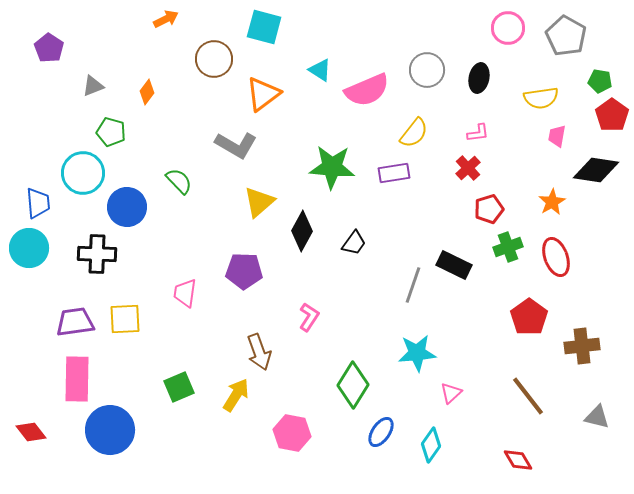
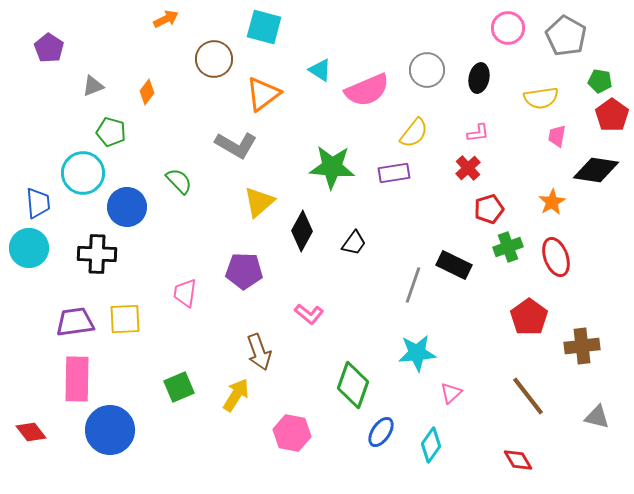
pink L-shape at (309, 317): moved 3 px up; rotated 96 degrees clockwise
green diamond at (353, 385): rotated 12 degrees counterclockwise
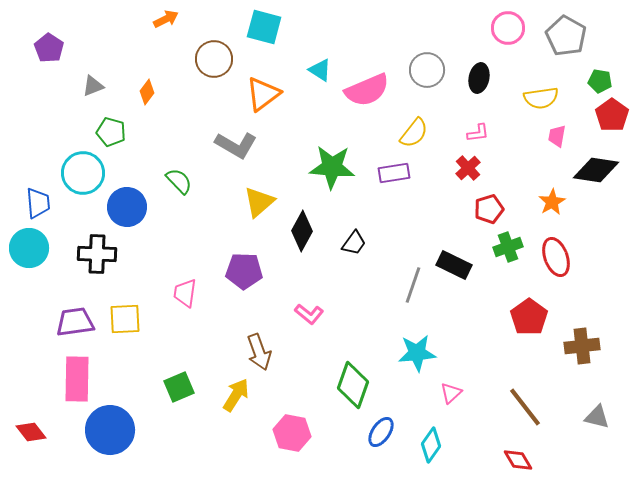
brown line at (528, 396): moved 3 px left, 11 px down
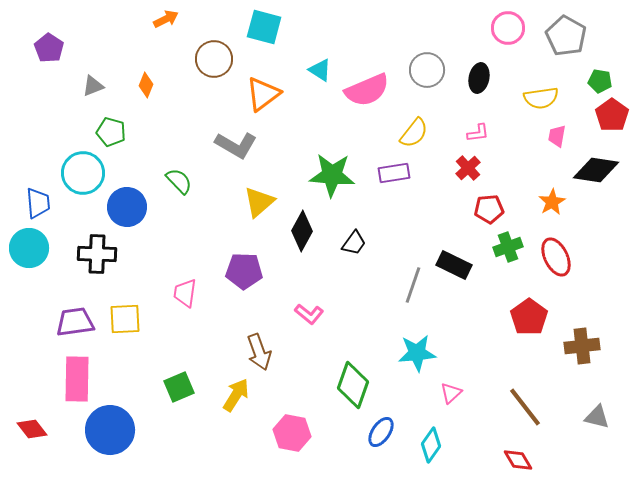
orange diamond at (147, 92): moved 1 px left, 7 px up; rotated 15 degrees counterclockwise
green star at (332, 167): moved 8 px down
red pentagon at (489, 209): rotated 12 degrees clockwise
red ellipse at (556, 257): rotated 6 degrees counterclockwise
red diamond at (31, 432): moved 1 px right, 3 px up
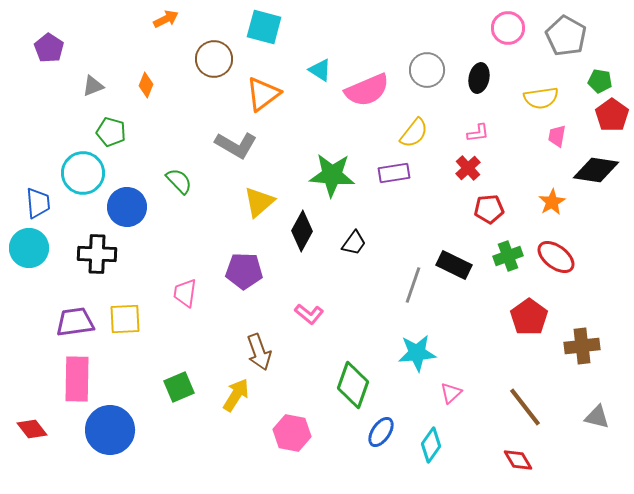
green cross at (508, 247): moved 9 px down
red ellipse at (556, 257): rotated 27 degrees counterclockwise
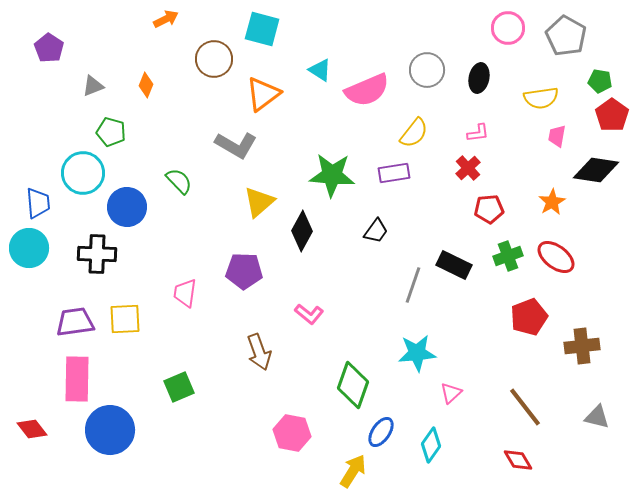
cyan square at (264, 27): moved 2 px left, 2 px down
black trapezoid at (354, 243): moved 22 px right, 12 px up
red pentagon at (529, 317): rotated 15 degrees clockwise
yellow arrow at (236, 395): moved 117 px right, 76 px down
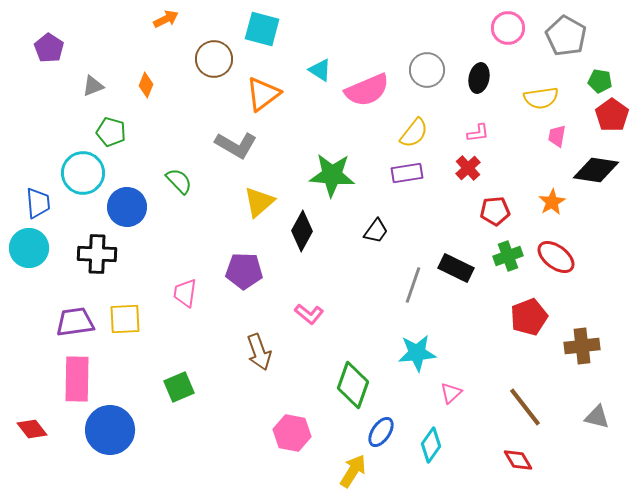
purple rectangle at (394, 173): moved 13 px right
red pentagon at (489, 209): moved 6 px right, 2 px down
black rectangle at (454, 265): moved 2 px right, 3 px down
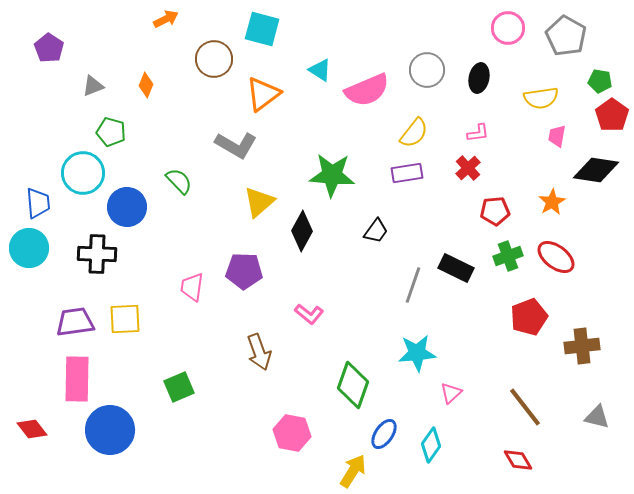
pink trapezoid at (185, 293): moved 7 px right, 6 px up
blue ellipse at (381, 432): moved 3 px right, 2 px down
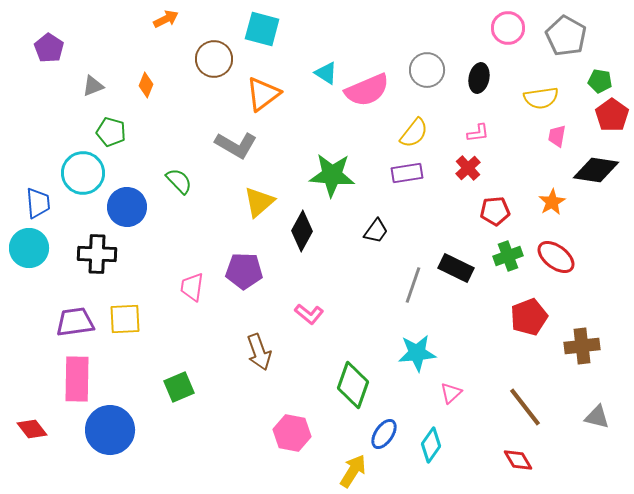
cyan triangle at (320, 70): moved 6 px right, 3 px down
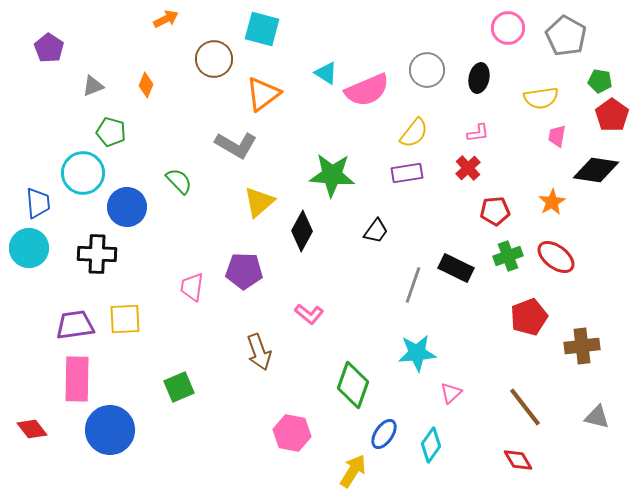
purple trapezoid at (75, 322): moved 3 px down
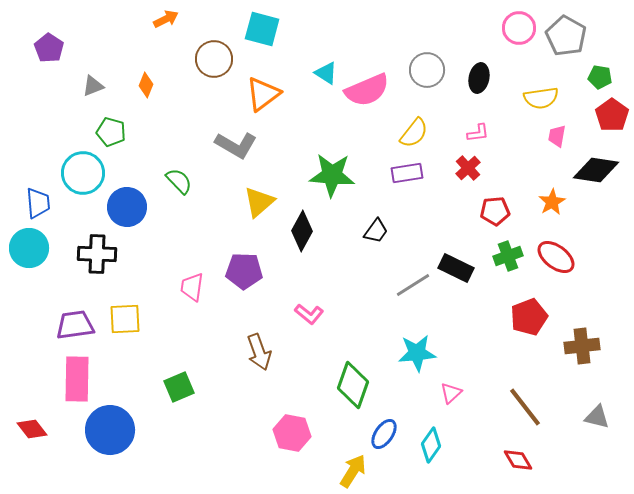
pink circle at (508, 28): moved 11 px right
green pentagon at (600, 81): moved 4 px up
gray line at (413, 285): rotated 39 degrees clockwise
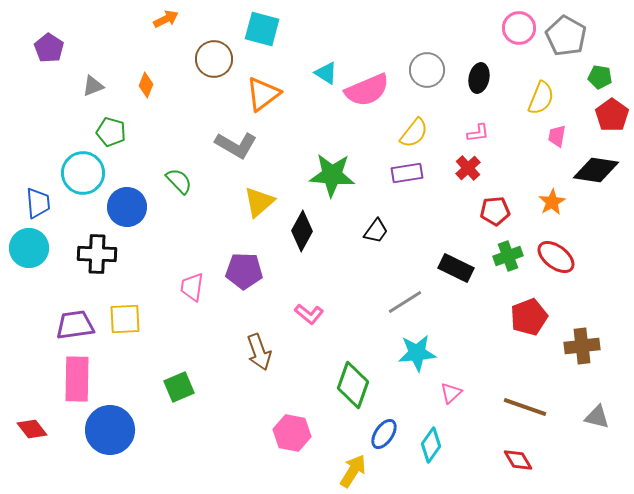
yellow semicircle at (541, 98): rotated 60 degrees counterclockwise
gray line at (413, 285): moved 8 px left, 17 px down
brown line at (525, 407): rotated 33 degrees counterclockwise
